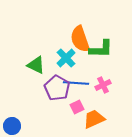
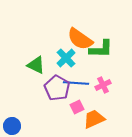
orange semicircle: rotated 36 degrees counterclockwise
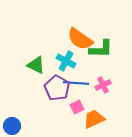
cyan cross: moved 3 px down; rotated 18 degrees counterclockwise
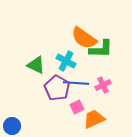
orange semicircle: moved 4 px right, 1 px up
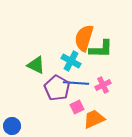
orange semicircle: rotated 72 degrees clockwise
cyan cross: moved 5 px right
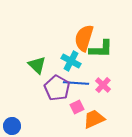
green triangle: moved 1 px right; rotated 18 degrees clockwise
pink cross: rotated 21 degrees counterclockwise
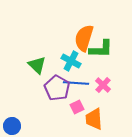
orange trapezoid: rotated 70 degrees counterclockwise
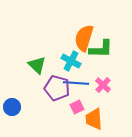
purple pentagon: rotated 15 degrees counterclockwise
blue circle: moved 19 px up
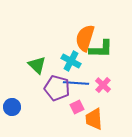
orange semicircle: moved 1 px right
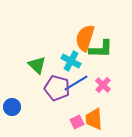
blue line: rotated 35 degrees counterclockwise
pink square: moved 15 px down
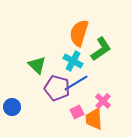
orange semicircle: moved 6 px left, 5 px up
green L-shape: rotated 35 degrees counterclockwise
cyan cross: moved 2 px right
pink cross: moved 16 px down
pink square: moved 10 px up
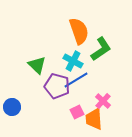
orange semicircle: moved 2 px up; rotated 144 degrees clockwise
blue line: moved 3 px up
purple pentagon: moved 2 px up
